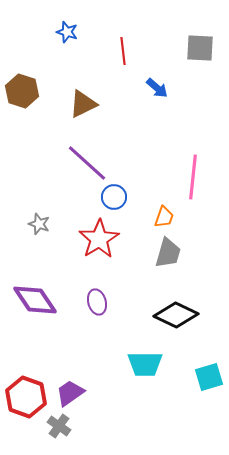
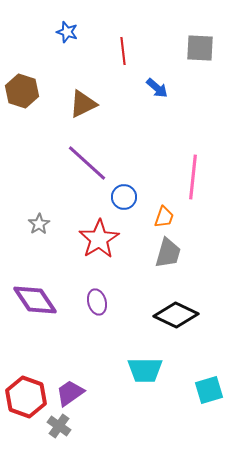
blue circle: moved 10 px right
gray star: rotated 20 degrees clockwise
cyan trapezoid: moved 6 px down
cyan square: moved 13 px down
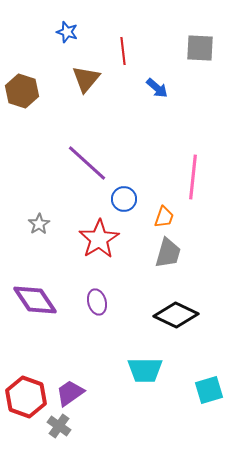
brown triangle: moved 3 px right, 25 px up; rotated 24 degrees counterclockwise
blue circle: moved 2 px down
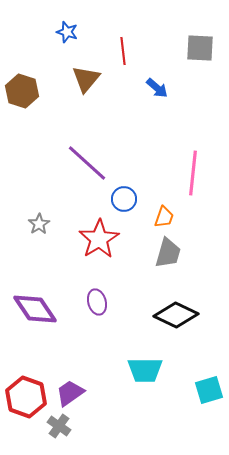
pink line: moved 4 px up
purple diamond: moved 9 px down
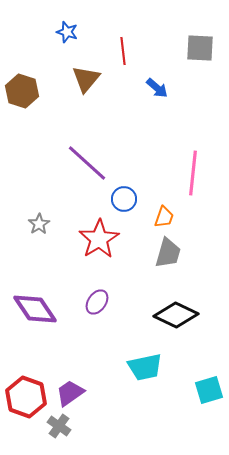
purple ellipse: rotated 50 degrees clockwise
cyan trapezoid: moved 3 px up; rotated 12 degrees counterclockwise
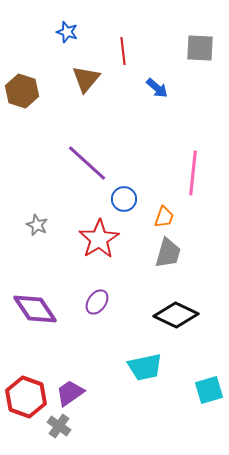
gray star: moved 2 px left, 1 px down; rotated 15 degrees counterclockwise
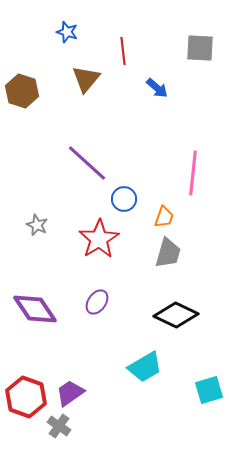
cyan trapezoid: rotated 18 degrees counterclockwise
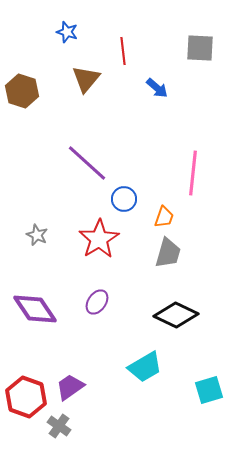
gray star: moved 10 px down
purple trapezoid: moved 6 px up
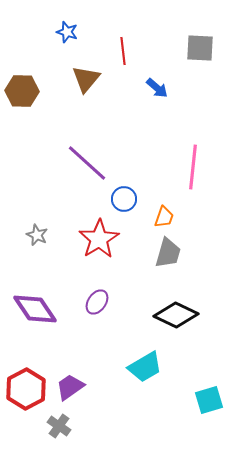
brown hexagon: rotated 16 degrees counterclockwise
pink line: moved 6 px up
cyan square: moved 10 px down
red hexagon: moved 8 px up; rotated 12 degrees clockwise
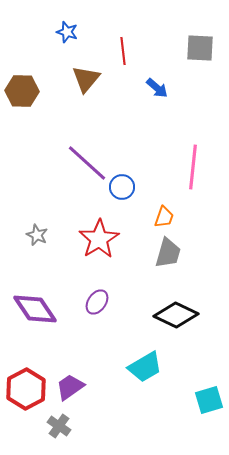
blue circle: moved 2 px left, 12 px up
